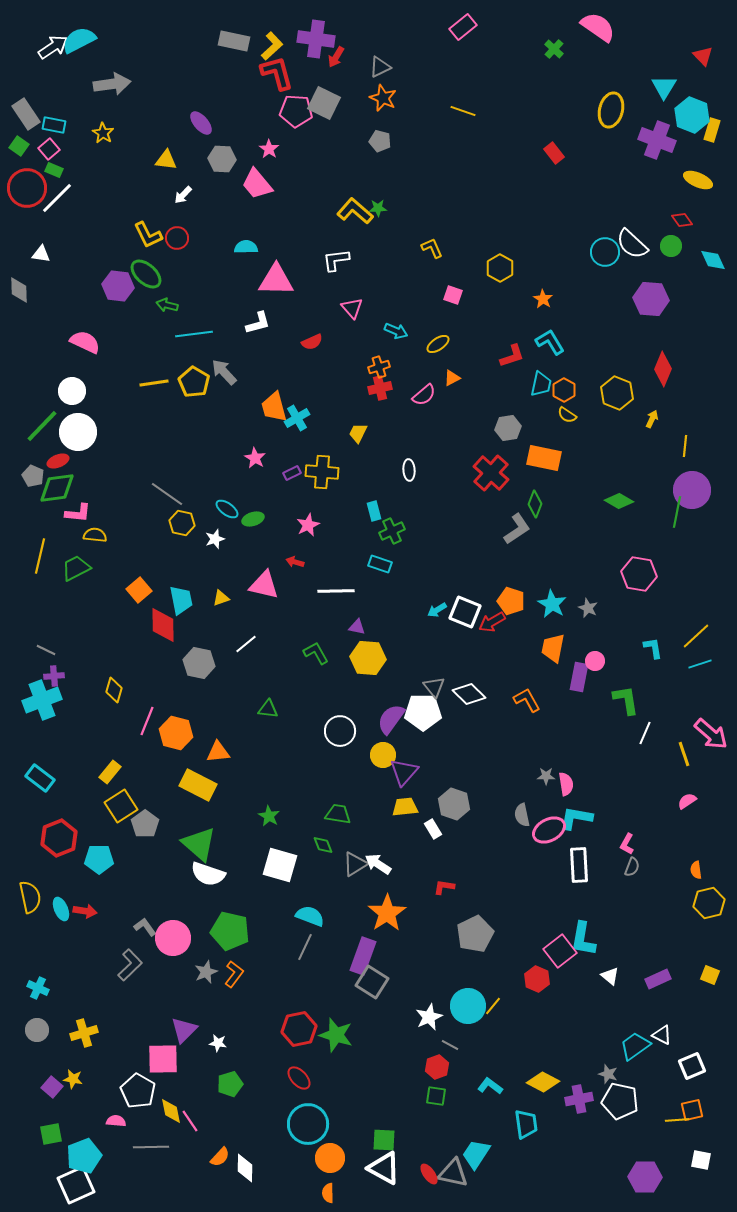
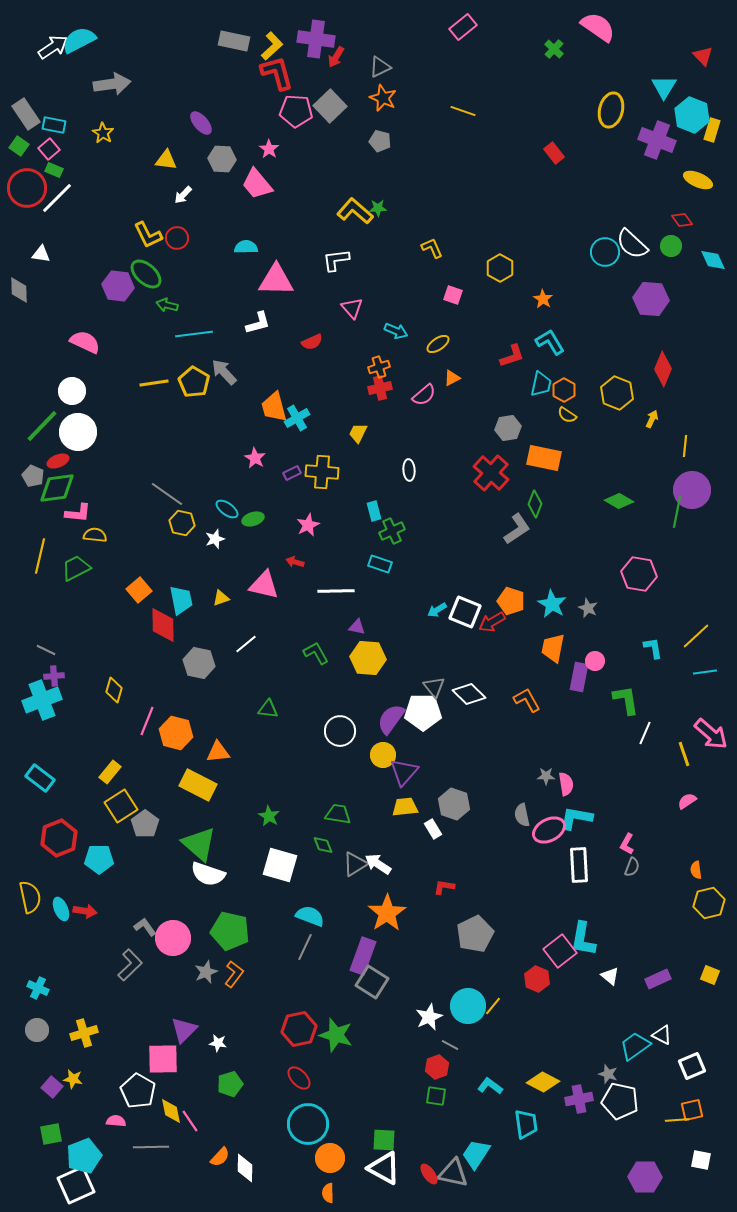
gray square at (324, 103): moved 6 px right, 3 px down; rotated 20 degrees clockwise
cyan line at (700, 664): moved 5 px right, 8 px down; rotated 10 degrees clockwise
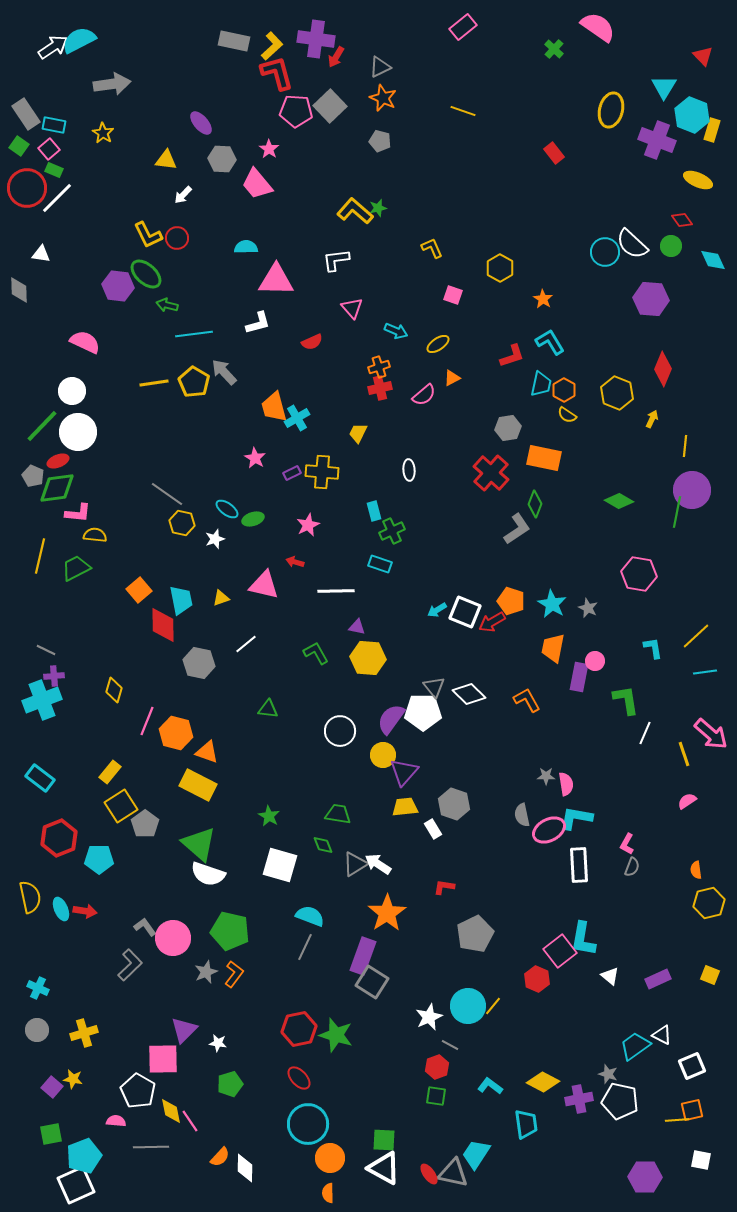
green star at (378, 208): rotated 12 degrees counterclockwise
orange triangle at (218, 752): moved 11 px left; rotated 25 degrees clockwise
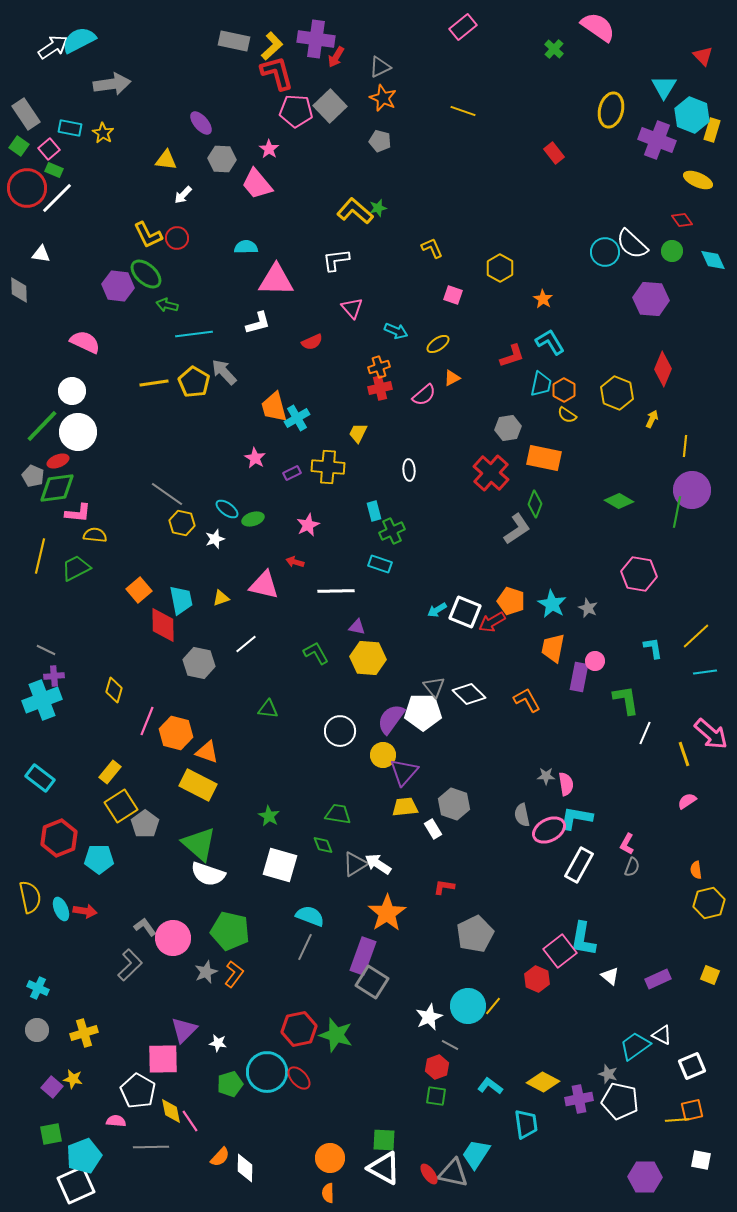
cyan rectangle at (54, 125): moved 16 px right, 3 px down
green circle at (671, 246): moved 1 px right, 5 px down
yellow cross at (322, 472): moved 6 px right, 5 px up
white rectangle at (579, 865): rotated 32 degrees clockwise
cyan circle at (308, 1124): moved 41 px left, 52 px up
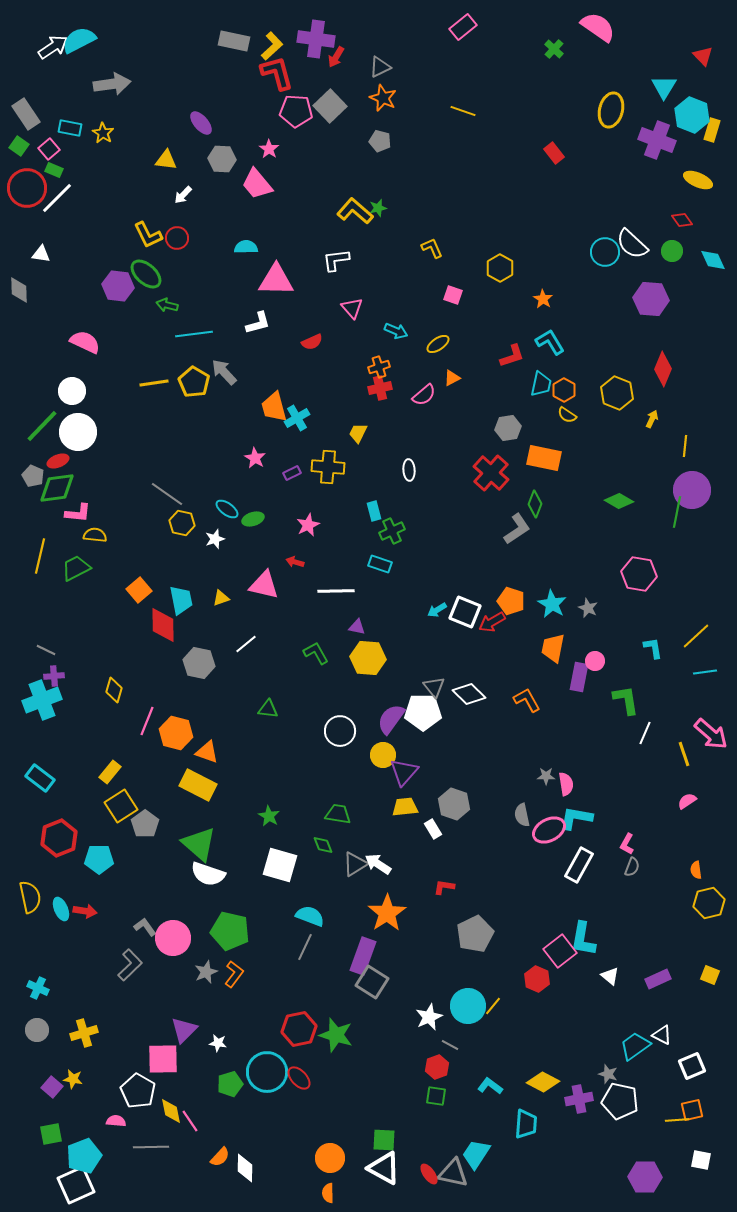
cyan trapezoid at (526, 1124): rotated 12 degrees clockwise
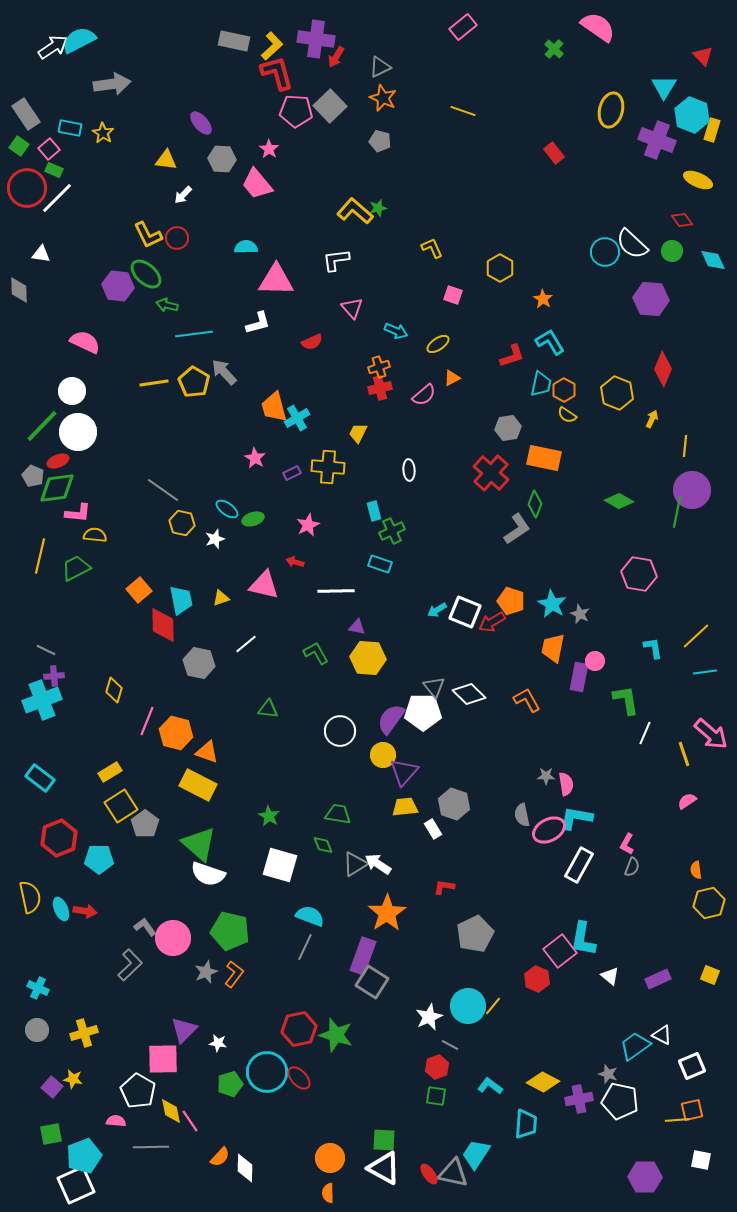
gray line at (167, 494): moved 4 px left, 4 px up
gray star at (588, 608): moved 8 px left, 6 px down
yellow rectangle at (110, 772): rotated 20 degrees clockwise
